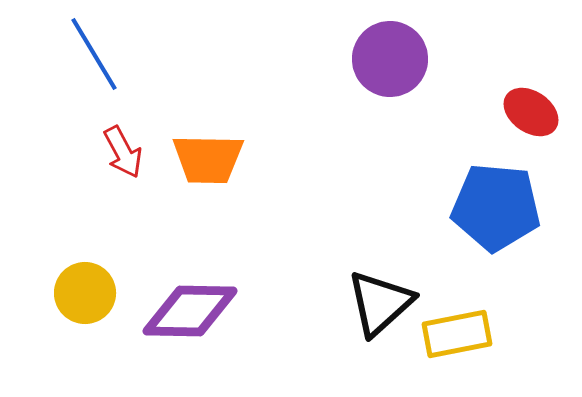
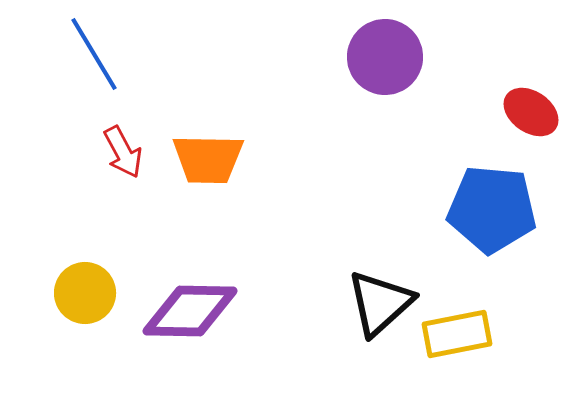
purple circle: moved 5 px left, 2 px up
blue pentagon: moved 4 px left, 2 px down
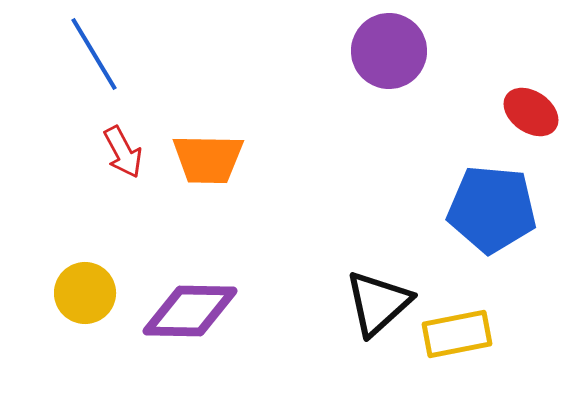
purple circle: moved 4 px right, 6 px up
black triangle: moved 2 px left
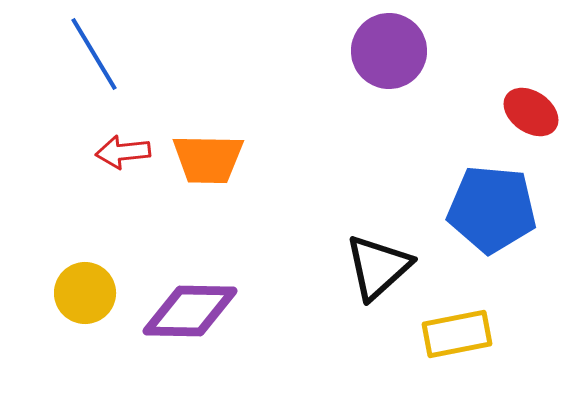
red arrow: rotated 112 degrees clockwise
black triangle: moved 36 px up
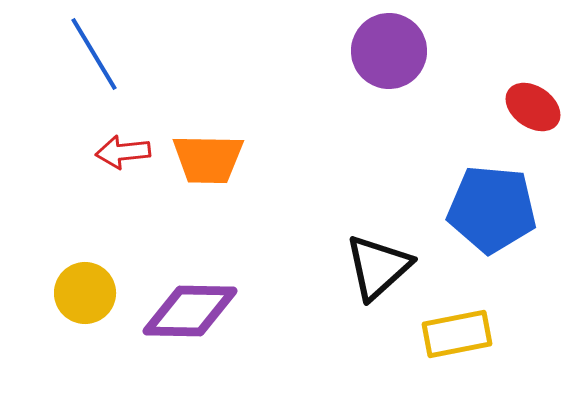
red ellipse: moved 2 px right, 5 px up
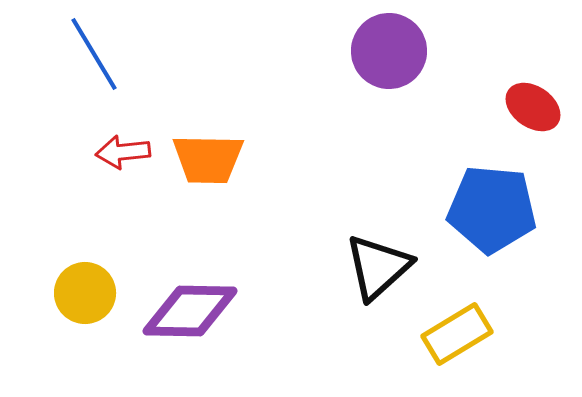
yellow rectangle: rotated 20 degrees counterclockwise
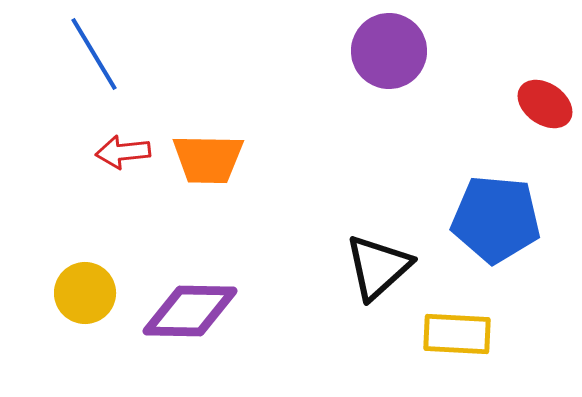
red ellipse: moved 12 px right, 3 px up
blue pentagon: moved 4 px right, 10 px down
yellow rectangle: rotated 34 degrees clockwise
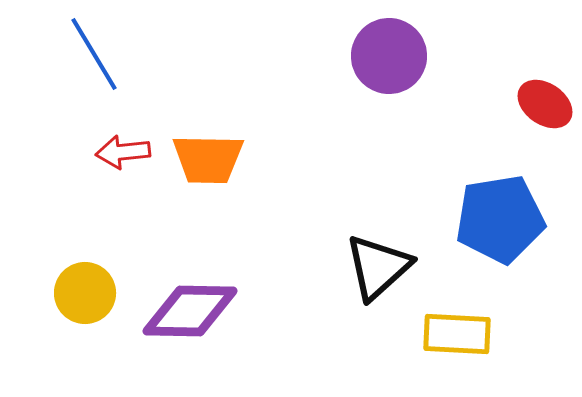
purple circle: moved 5 px down
blue pentagon: moved 4 px right; rotated 14 degrees counterclockwise
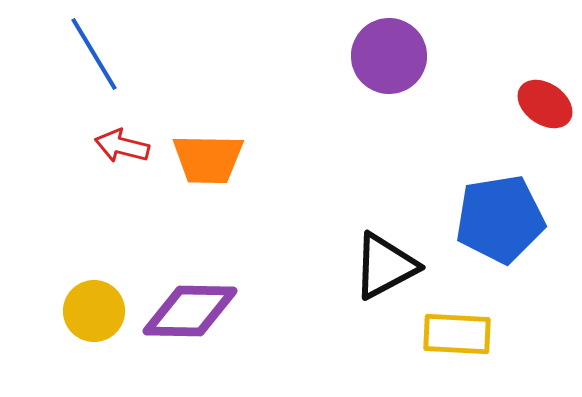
red arrow: moved 1 px left, 6 px up; rotated 20 degrees clockwise
black triangle: moved 7 px right, 1 px up; rotated 14 degrees clockwise
yellow circle: moved 9 px right, 18 px down
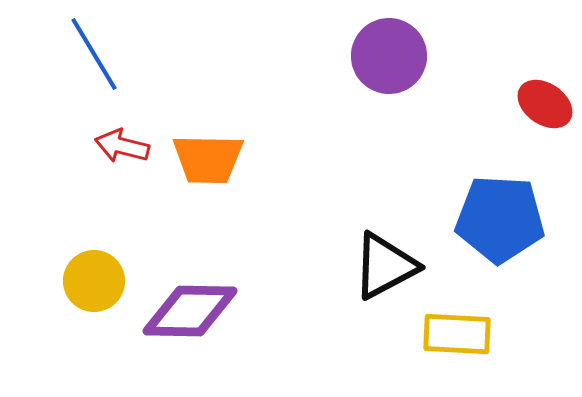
blue pentagon: rotated 12 degrees clockwise
yellow circle: moved 30 px up
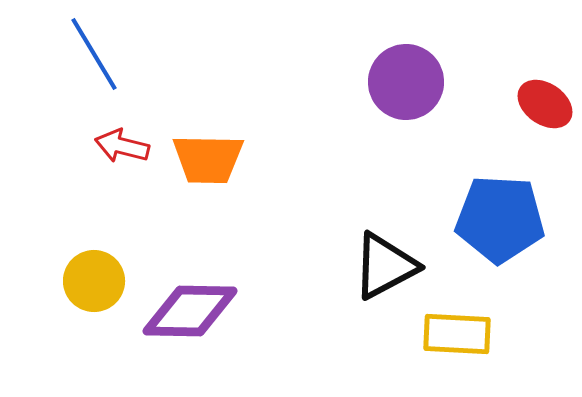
purple circle: moved 17 px right, 26 px down
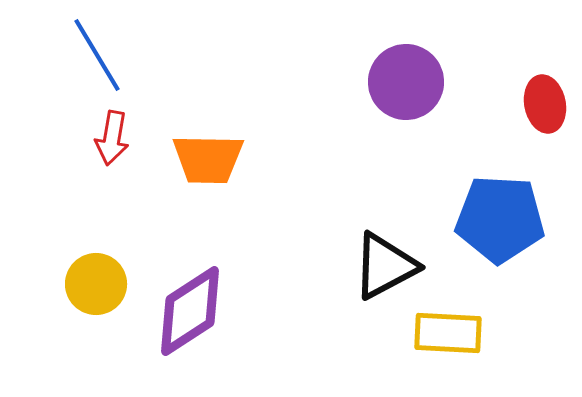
blue line: moved 3 px right, 1 px down
red ellipse: rotated 44 degrees clockwise
red arrow: moved 10 px left, 8 px up; rotated 94 degrees counterclockwise
yellow circle: moved 2 px right, 3 px down
purple diamond: rotated 34 degrees counterclockwise
yellow rectangle: moved 9 px left, 1 px up
